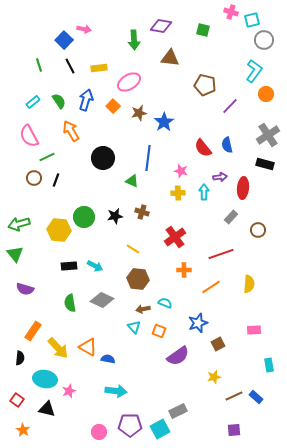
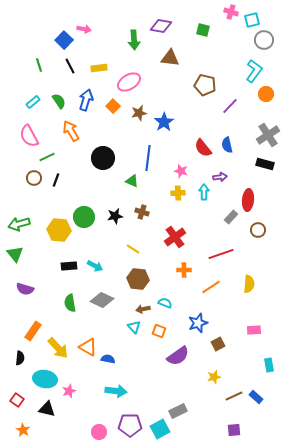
red ellipse at (243, 188): moved 5 px right, 12 px down
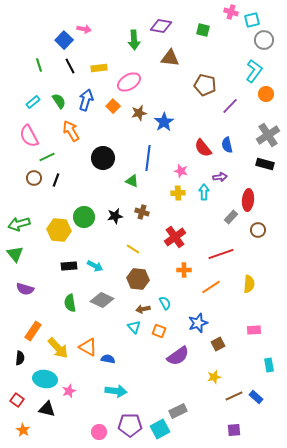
cyan semicircle at (165, 303): rotated 40 degrees clockwise
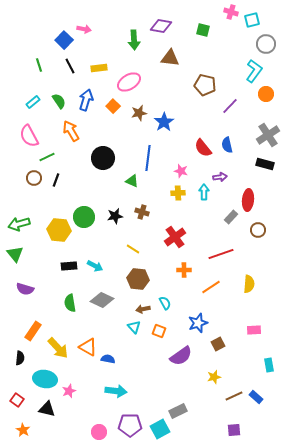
gray circle at (264, 40): moved 2 px right, 4 px down
purple semicircle at (178, 356): moved 3 px right
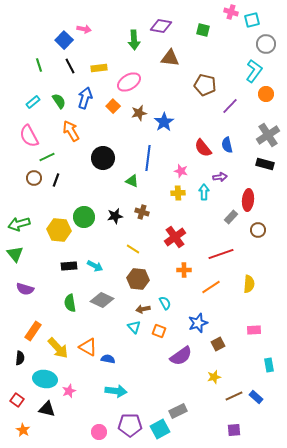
blue arrow at (86, 100): moved 1 px left, 2 px up
